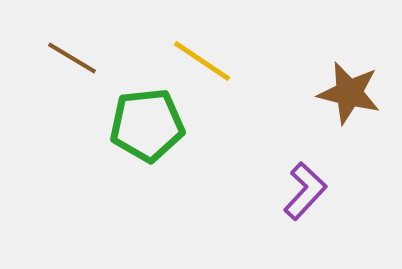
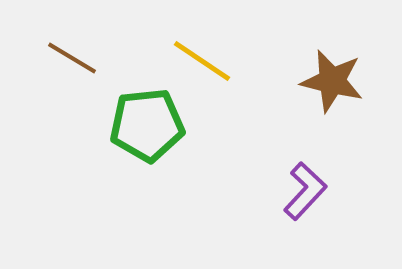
brown star: moved 17 px left, 12 px up
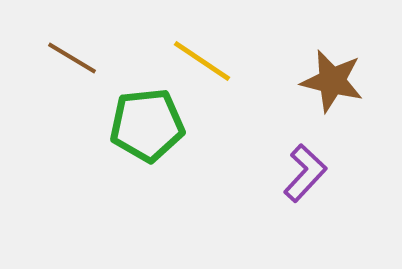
purple L-shape: moved 18 px up
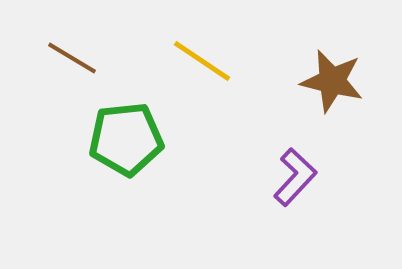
green pentagon: moved 21 px left, 14 px down
purple L-shape: moved 10 px left, 4 px down
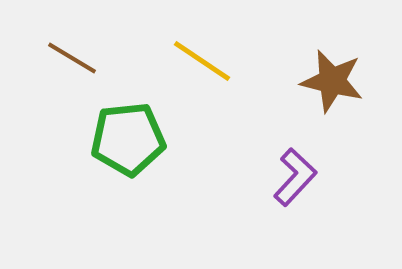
green pentagon: moved 2 px right
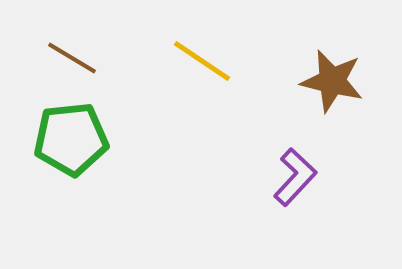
green pentagon: moved 57 px left
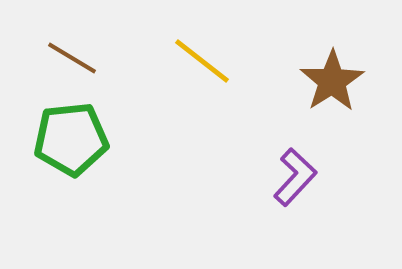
yellow line: rotated 4 degrees clockwise
brown star: rotated 26 degrees clockwise
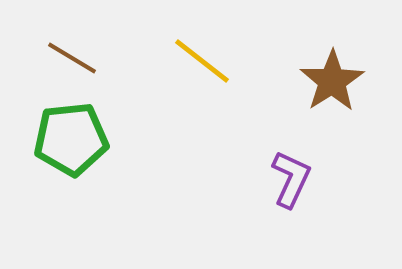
purple L-shape: moved 4 px left, 2 px down; rotated 18 degrees counterclockwise
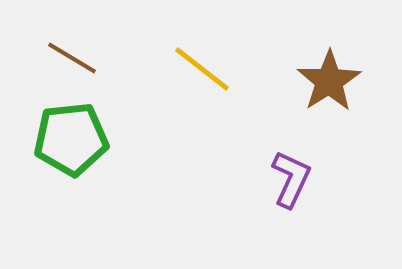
yellow line: moved 8 px down
brown star: moved 3 px left
